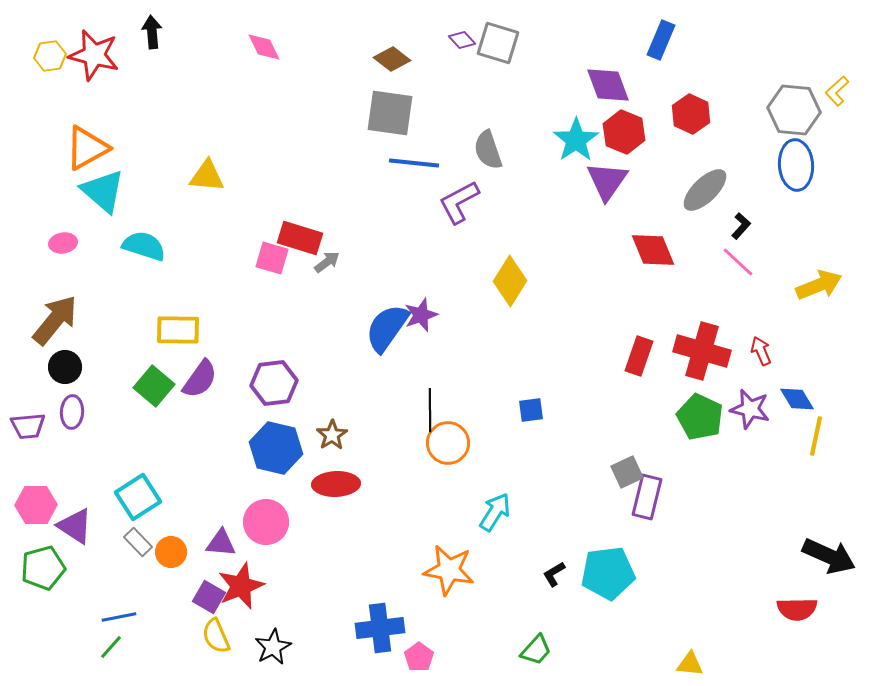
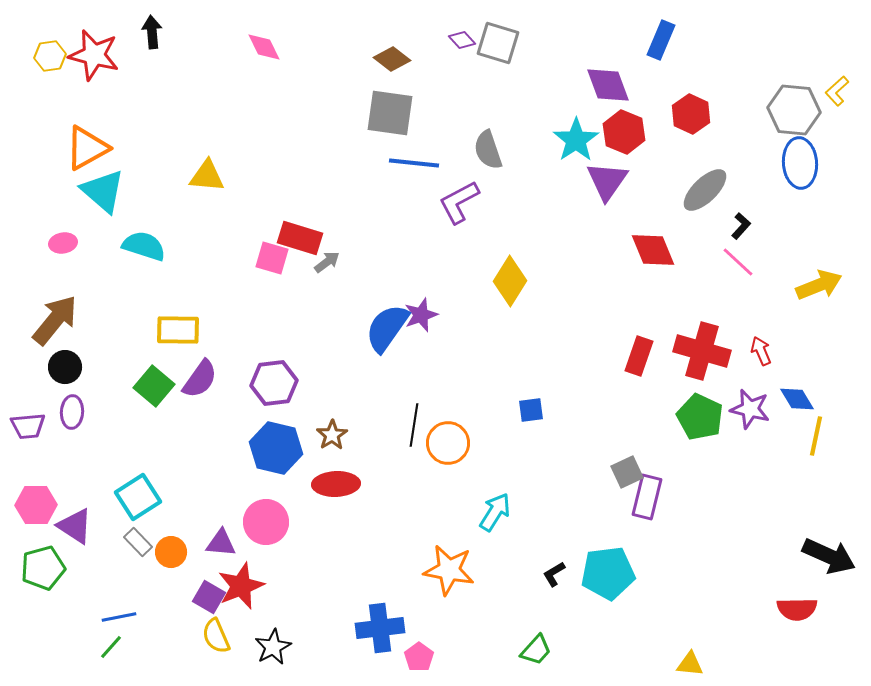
blue ellipse at (796, 165): moved 4 px right, 2 px up
black line at (430, 410): moved 16 px left, 15 px down; rotated 9 degrees clockwise
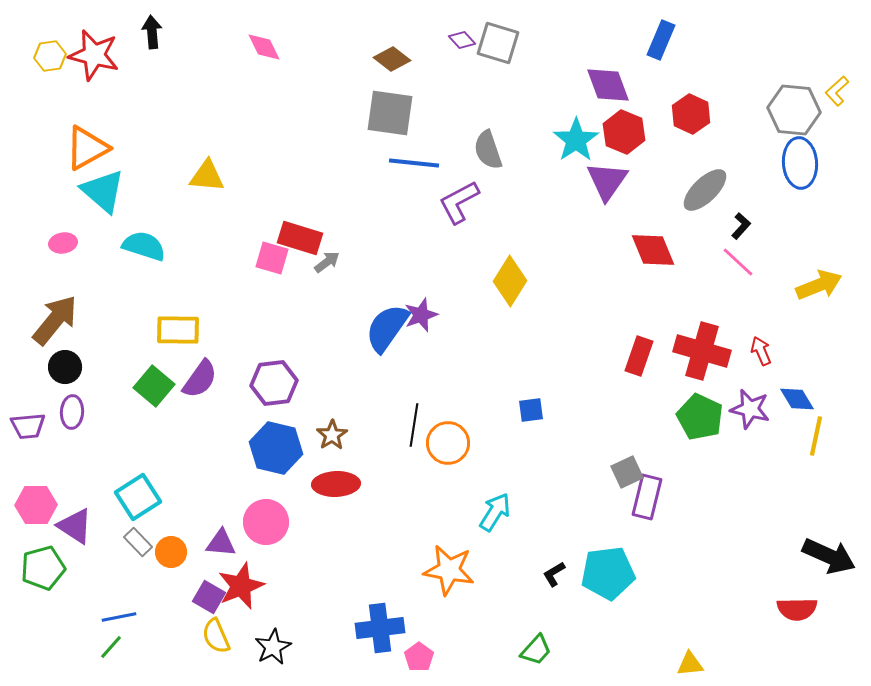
yellow triangle at (690, 664): rotated 12 degrees counterclockwise
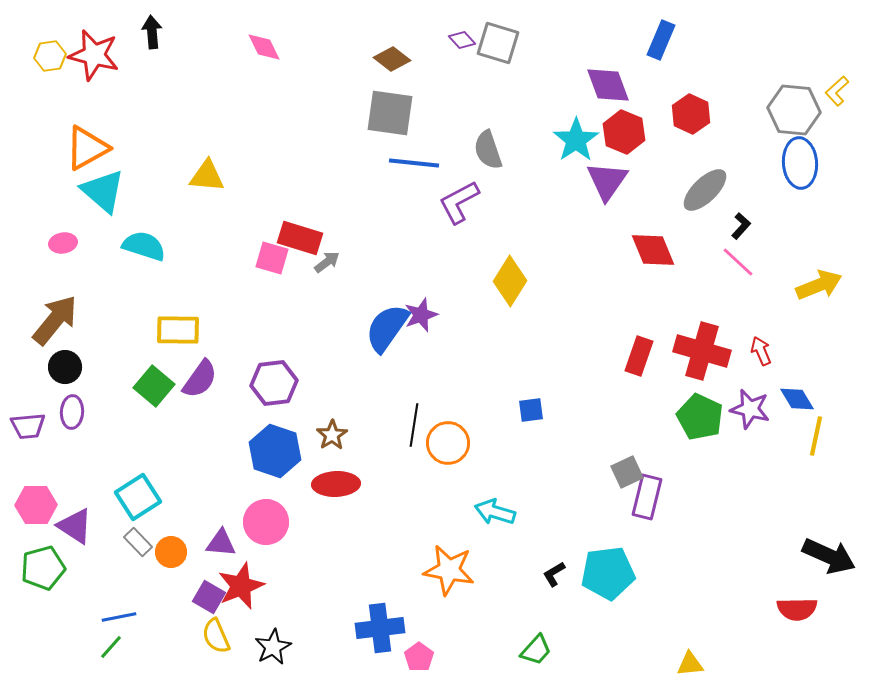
blue hexagon at (276, 448): moved 1 px left, 3 px down; rotated 6 degrees clockwise
cyan arrow at (495, 512): rotated 105 degrees counterclockwise
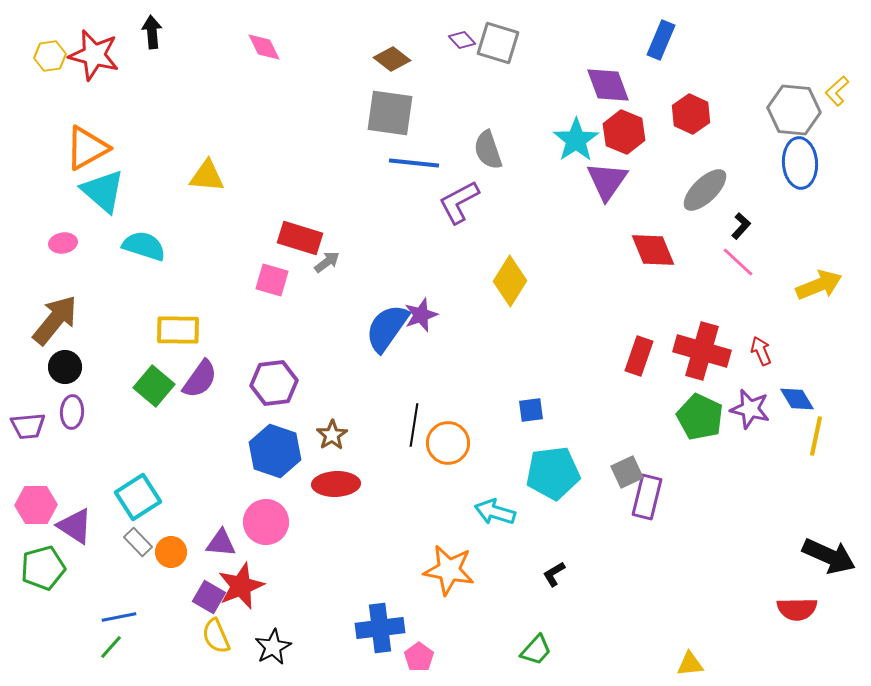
pink square at (272, 258): moved 22 px down
cyan pentagon at (608, 573): moved 55 px left, 100 px up
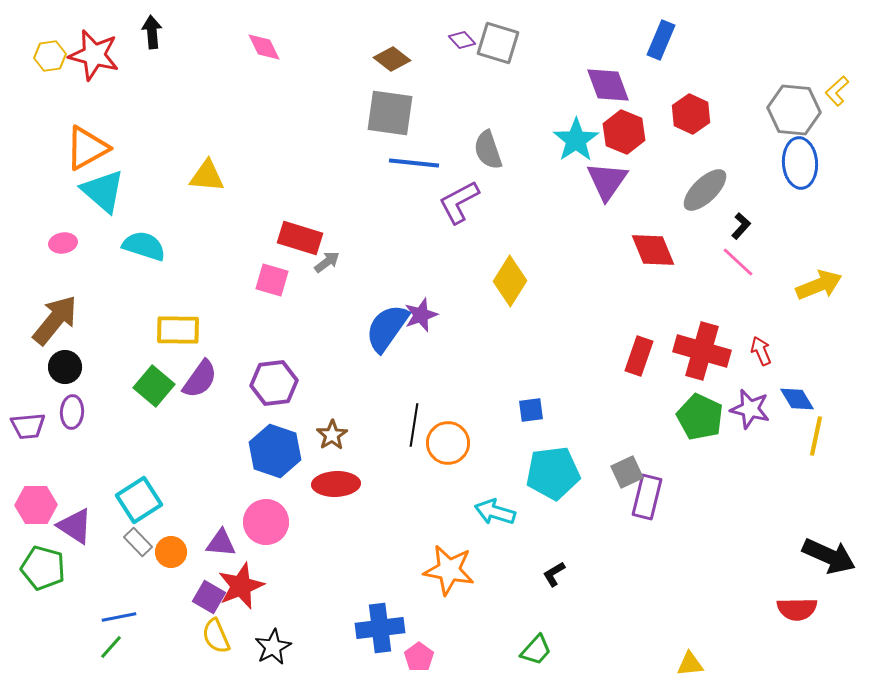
cyan square at (138, 497): moved 1 px right, 3 px down
green pentagon at (43, 568): rotated 30 degrees clockwise
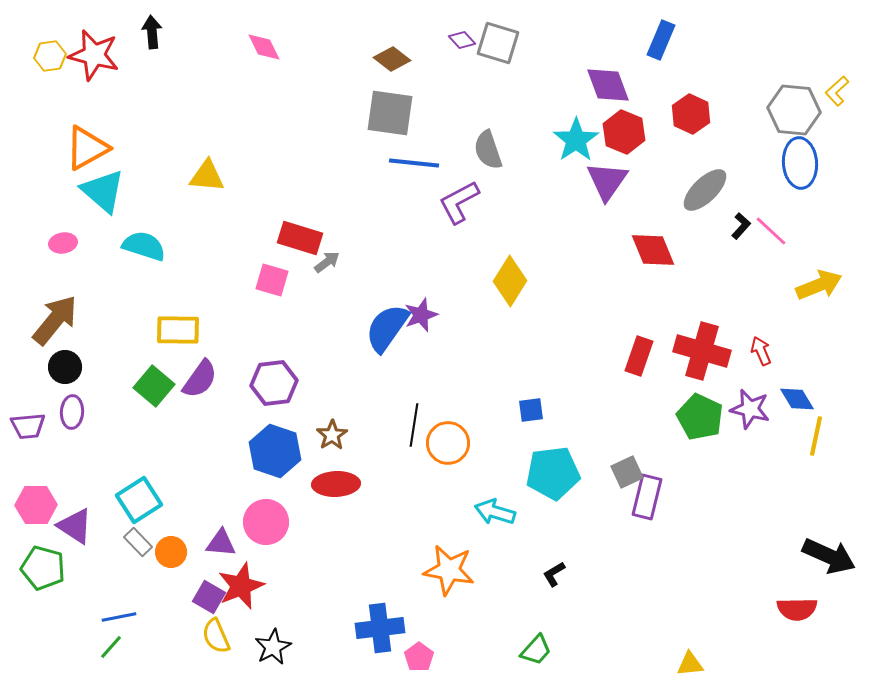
pink line at (738, 262): moved 33 px right, 31 px up
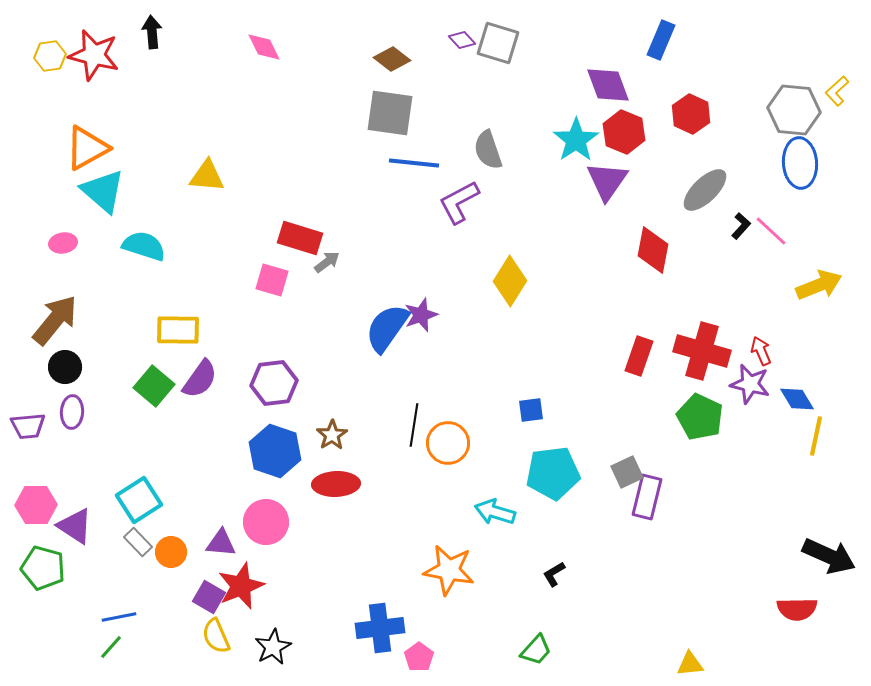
red diamond at (653, 250): rotated 33 degrees clockwise
purple star at (750, 409): moved 25 px up
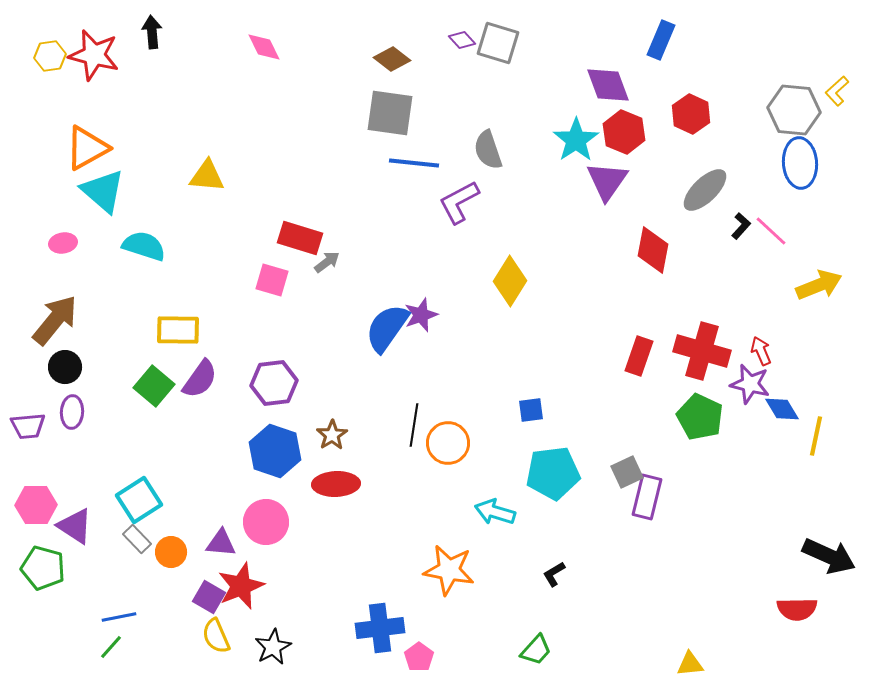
blue diamond at (797, 399): moved 15 px left, 10 px down
gray rectangle at (138, 542): moved 1 px left, 3 px up
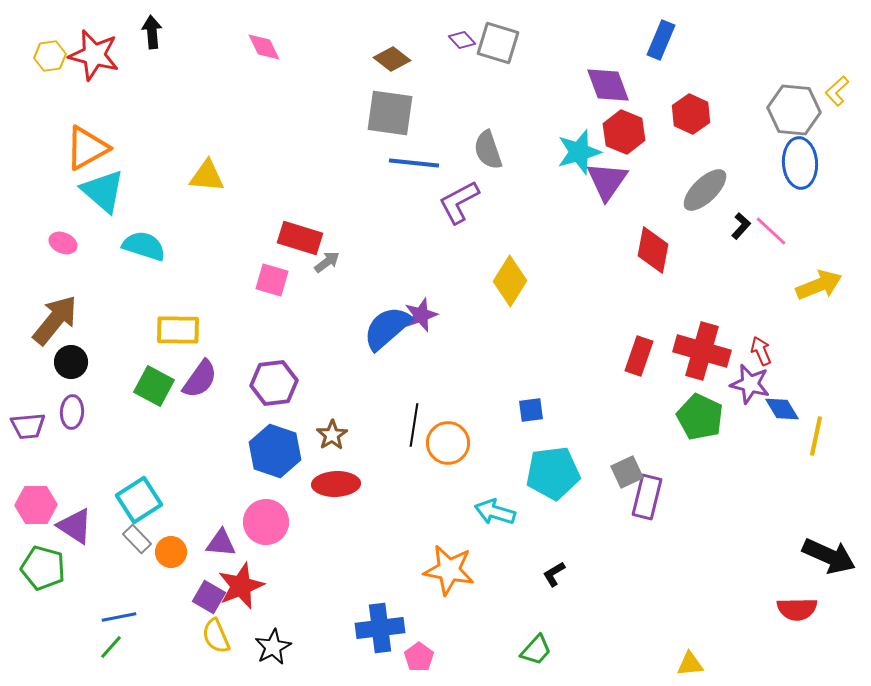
cyan star at (576, 140): moved 3 px right, 12 px down; rotated 18 degrees clockwise
pink ellipse at (63, 243): rotated 32 degrees clockwise
blue semicircle at (387, 328): rotated 14 degrees clockwise
black circle at (65, 367): moved 6 px right, 5 px up
green square at (154, 386): rotated 12 degrees counterclockwise
